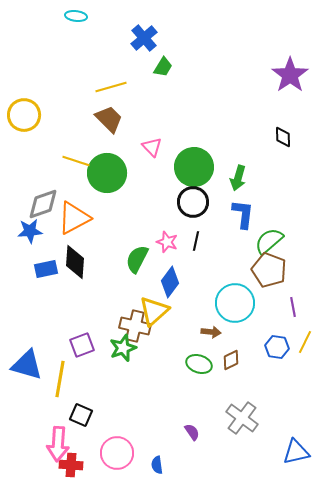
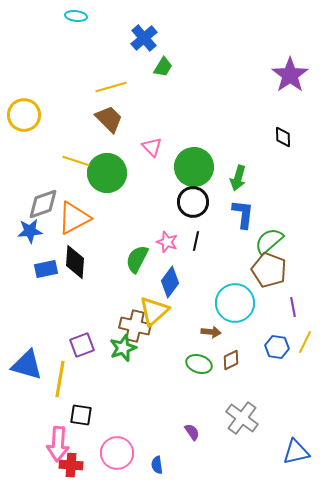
black square at (81, 415): rotated 15 degrees counterclockwise
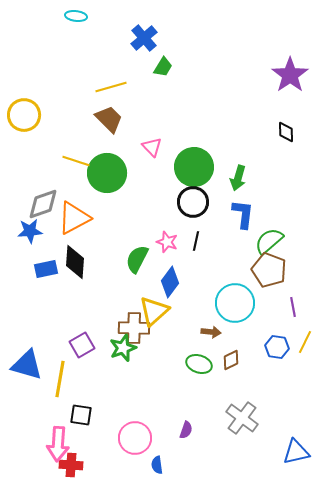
black diamond at (283, 137): moved 3 px right, 5 px up
brown cross at (135, 326): moved 1 px left, 2 px down; rotated 12 degrees counterclockwise
purple square at (82, 345): rotated 10 degrees counterclockwise
purple semicircle at (192, 432): moved 6 px left, 2 px up; rotated 54 degrees clockwise
pink circle at (117, 453): moved 18 px right, 15 px up
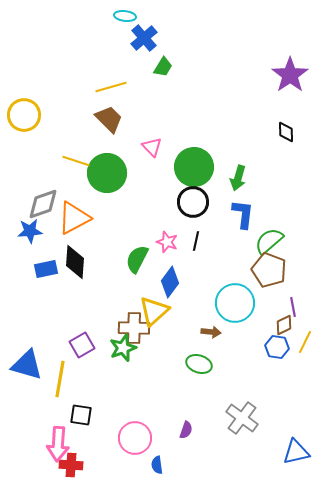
cyan ellipse at (76, 16): moved 49 px right
brown diamond at (231, 360): moved 53 px right, 35 px up
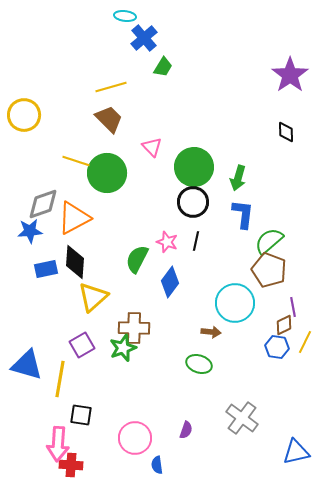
yellow triangle at (154, 311): moved 61 px left, 14 px up
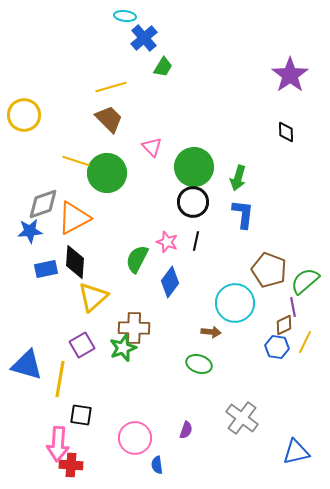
green semicircle at (269, 241): moved 36 px right, 40 px down
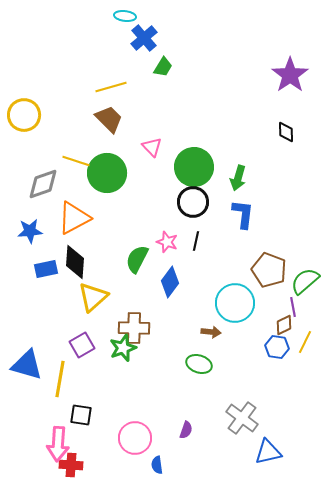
gray diamond at (43, 204): moved 20 px up
blue triangle at (296, 452): moved 28 px left
